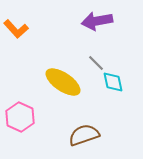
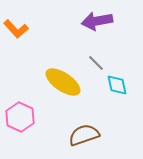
cyan diamond: moved 4 px right, 3 px down
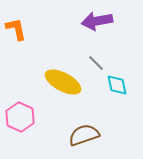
orange L-shape: rotated 150 degrees counterclockwise
yellow ellipse: rotated 6 degrees counterclockwise
